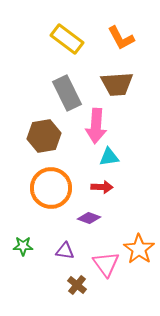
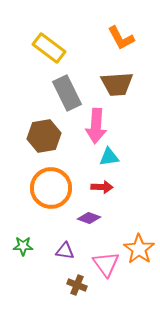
yellow rectangle: moved 18 px left, 9 px down
brown cross: rotated 18 degrees counterclockwise
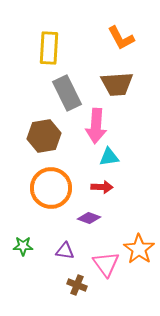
yellow rectangle: rotated 56 degrees clockwise
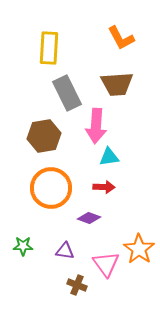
red arrow: moved 2 px right
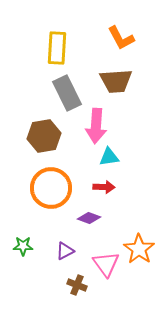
yellow rectangle: moved 8 px right
brown trapezoid: moved 1 px left, 3 px up
purple triangle: rotated 36 degrees counterclockwise
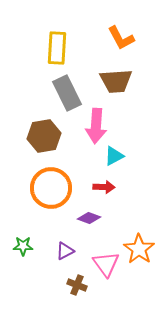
cyan triangle: moved 5 px right, 1 px up; rotated 20 degrees counterclockwise
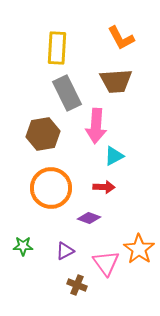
brown hexagon: moved 1 px left, 2 px up
pink triangle: moved 1 px up
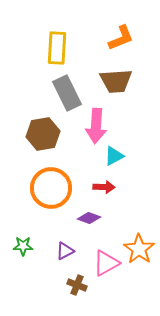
orange L-shape: rotated 84 degrees counterclockwise
pink triangle: rotated 36 degrees clockwise
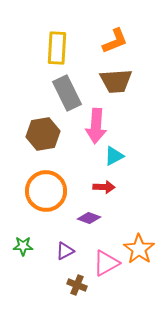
orange L-shape: moved 6 px left, 3 px down
orange circle: moved 5 px left, 3 px down
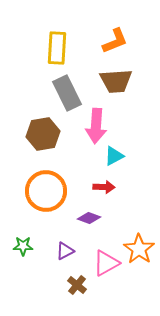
brown cross: rotated 18 degrees clockwise
